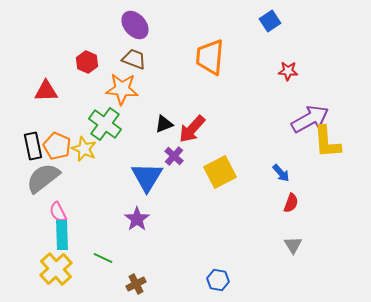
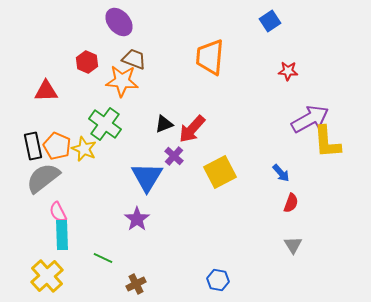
purple ellipse: moved 16 px left, 3 px up
orange star: moved 8 px up
yellow cross: moved 9 px left, 7 px down
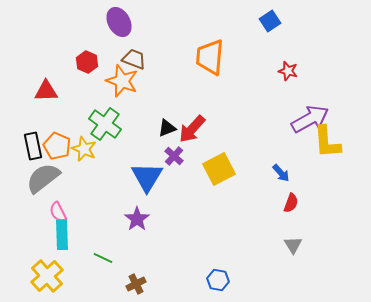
purple ellipse: rotated 12 degrees clockwise
red star: rotated 12 degrees clockwise
orange star: rotated 16 degrees clockwise
black triangle: moved 3 px right, 4 px down
yellow square: moved 1 px left, 3 px up
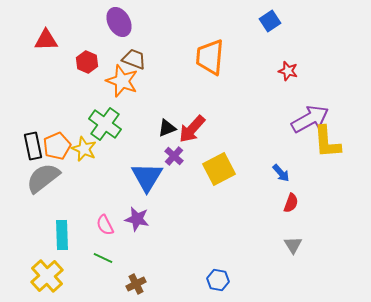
red triangle: moved 51 px up
orange pentagon: rotated 24 degrees clockwise
pink semicircle: moved 47 px right, 13 px down
purple star: rotated 25 degrees counterclockwise
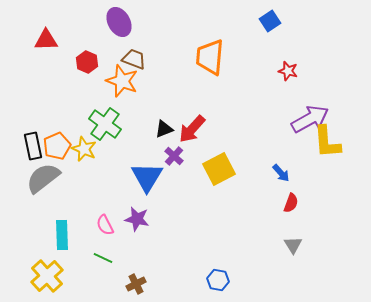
black triangle: moved 3 px left, 1 px down
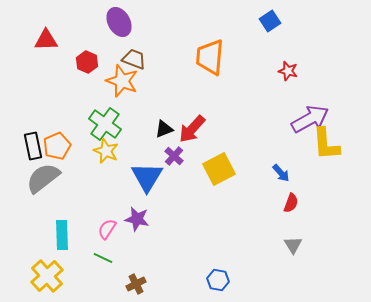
yellow L-shape: moved 1 px left, 2 px down
yellow star: moved 22 px right, 2 px down
pink semicircle: moved 2 px right, 4 px down; rotated 60 degrees clockwise
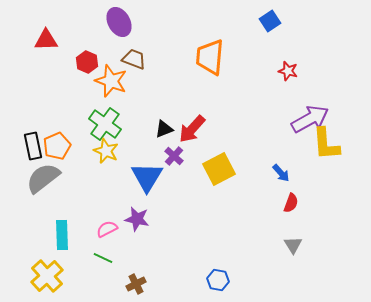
orange star: moved 11 px left
pink semicircle: rotated 30 degrees clockwise
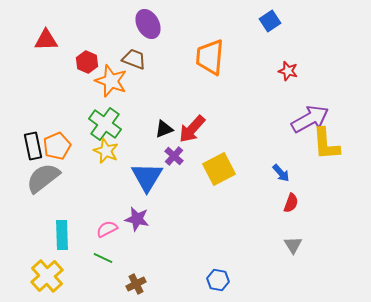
purple ellipse: moved 29 px right, 2 px down
